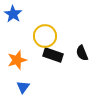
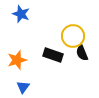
blue star: moved 8 px right; rotated 12 degrees counterclockwise
yellow circle: moved 28 px right
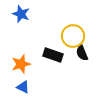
orange star: moved 4 px right, 4 px down
blue triangle: rotated 40 degrees counterclockwise
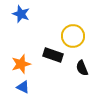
black semicircle: moved 15 px down
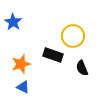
blue star: moved 8 px left, 8 px down; rotated 12 degrees clockwise
